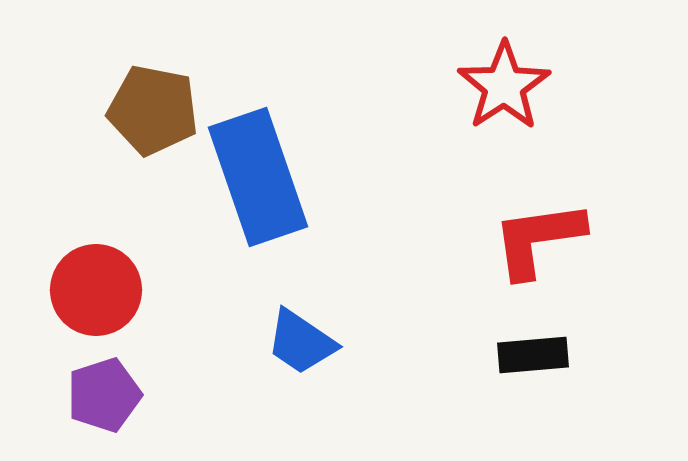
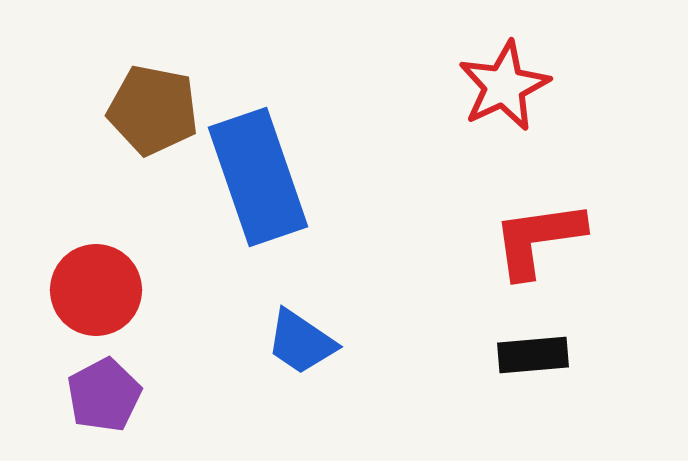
red star: rotated 8 degrees clockwise
purple pentagon: rotated 10 degrees counterclockwise
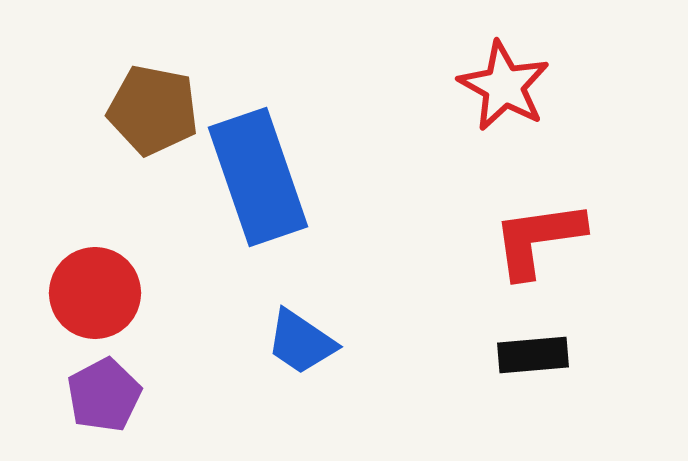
red star: rotated 18 degrees counterclockwise
red circle: moved 1 px left, 3 px down
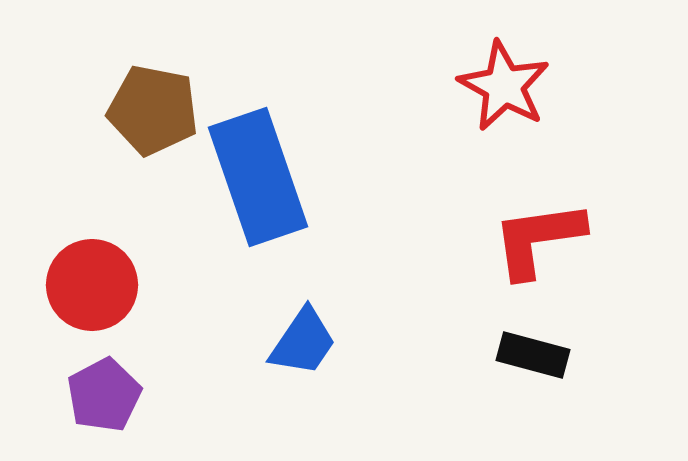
red circle: moved 3 px left, 8 px up
blue trapezoid: moved 2 px right; rotated 90 degrees counterclockwise
black rectangle: rotated 20 degrees clockwise
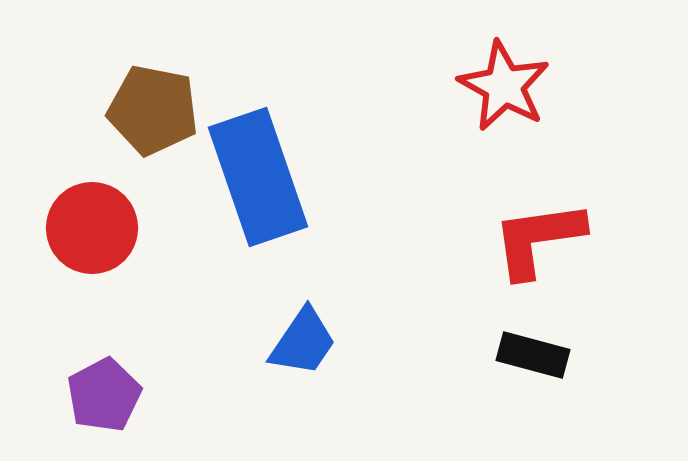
red circle: moved 57 px up
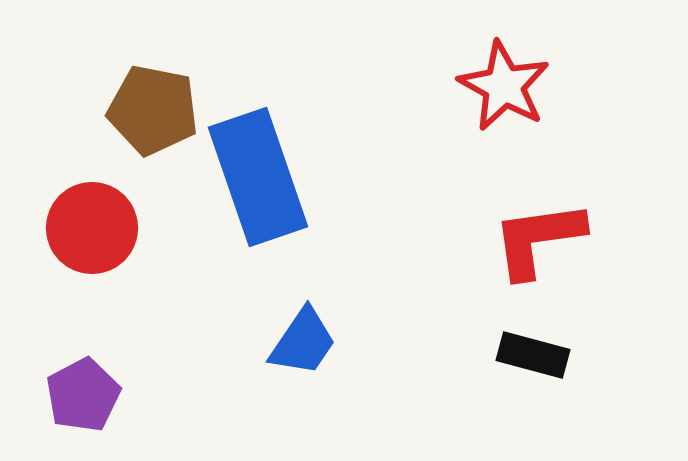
purple pentagon: moved 21 px left
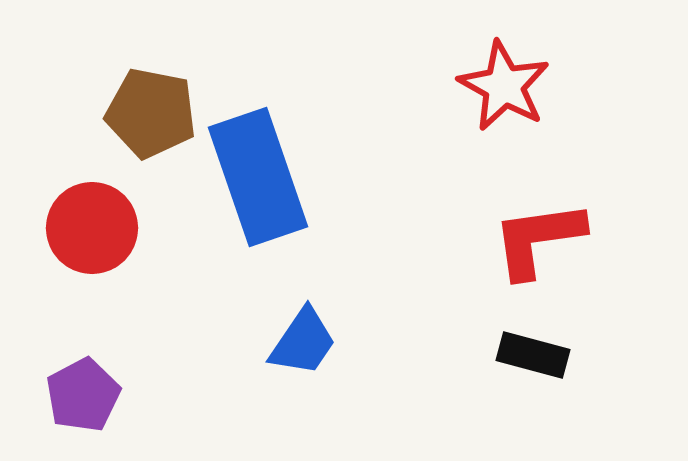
brown pentagon: moved 2 px left, 3 px down
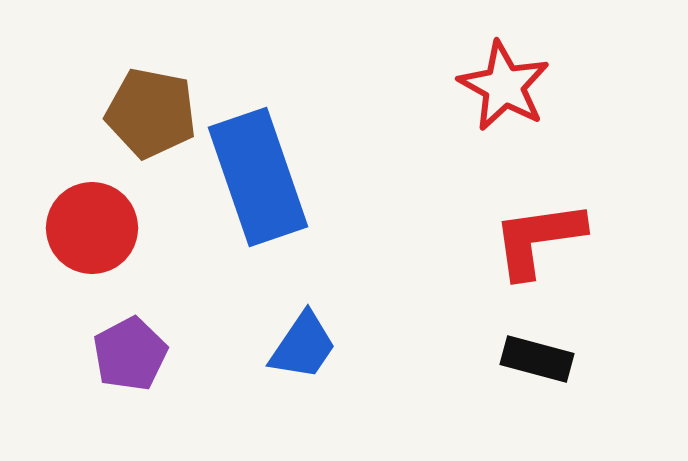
blue trapezoid: moved 4 px down
black rectangle: moved 4 px right, 4 px down
purple pentagon: moved 47 px right, 41 px up
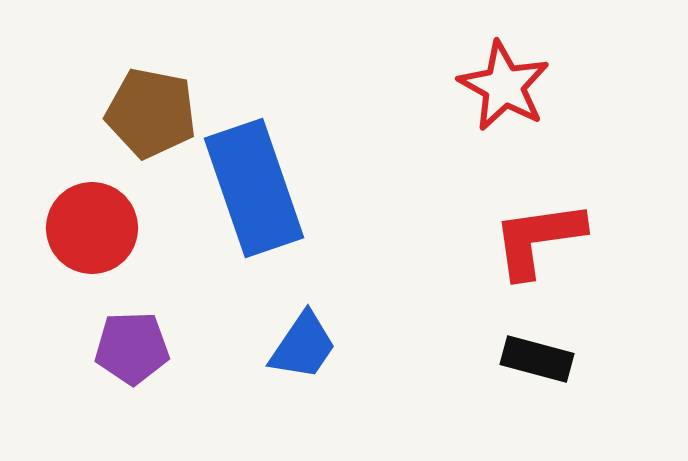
blue rectangle: moved 4 px left, 11 px down
purple pentagon: moved 2 px right, 6 px up; rotated 26 degrees clockwise
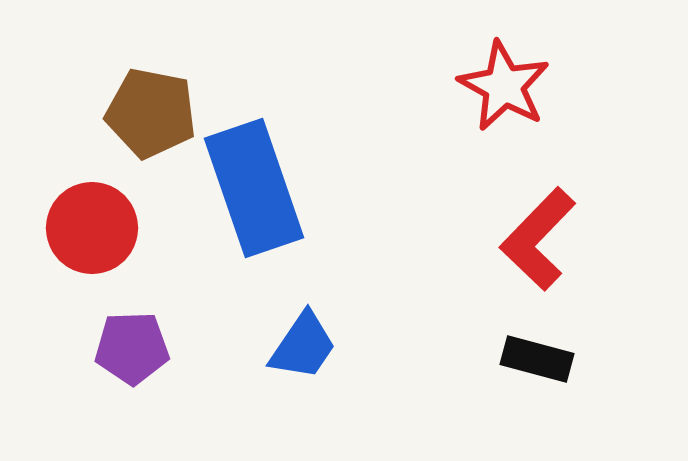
red L-shape: rotated 38 degrees counterclockwise
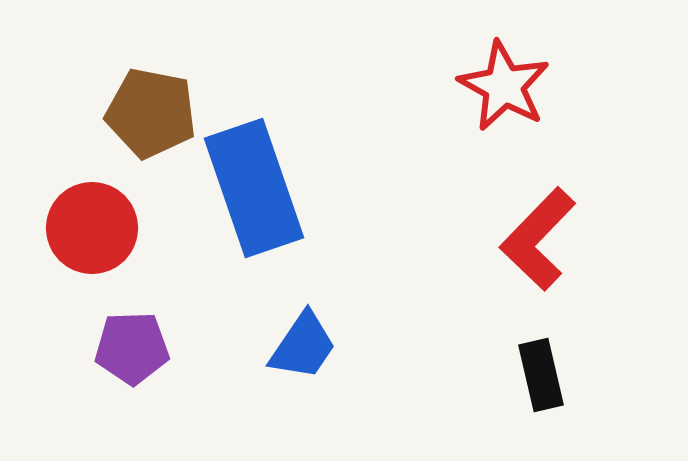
black rectangle: moved 4 px right, 16 px down; rotated 62 degrees clockwise
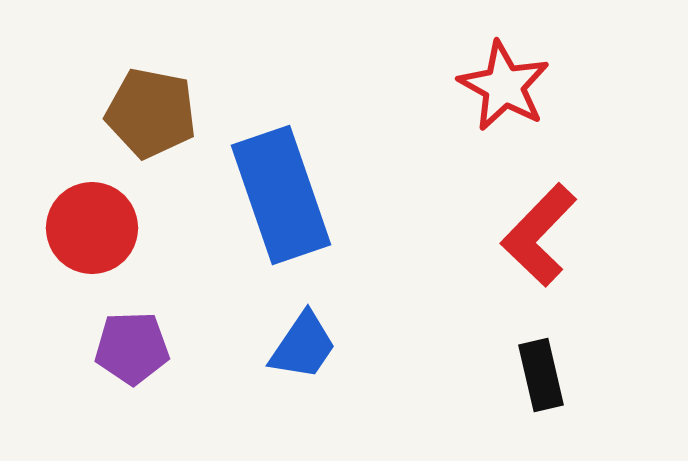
blue rectangle: moved 27 px right, 7 px down
red L-shape: moved 1 px right, 4 px up
